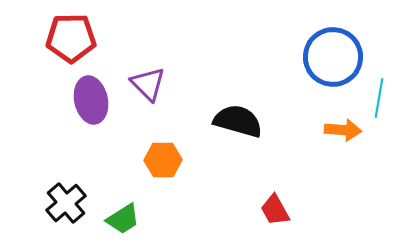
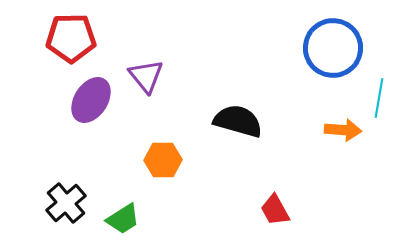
blue circle: moved 9 px up
purple triangle: moved 2 px left, 8 px up; rotated 6 degrees clockwise
purple ellipse: rotated 45 degrees clockwise
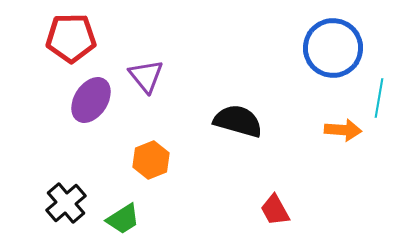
orange hexagon: moved 12 px left; rotated 21 degrees counterclockwise
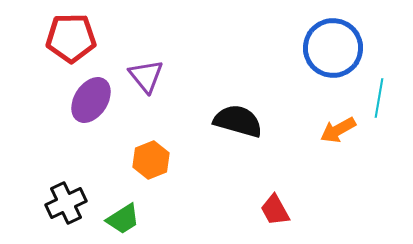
orange arrow: moved 5 px left; rotated 147 degrees clockwise
black cross: rotated 15 degrees clockwise
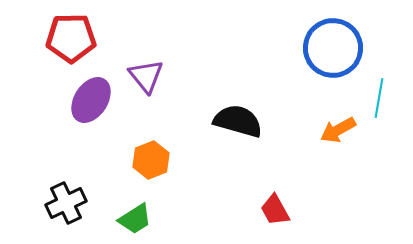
green trapezoid: moved 12 px right
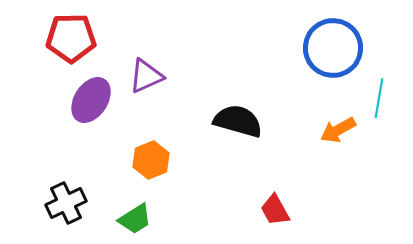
purple triangle: rotated 45 degrees clockwise
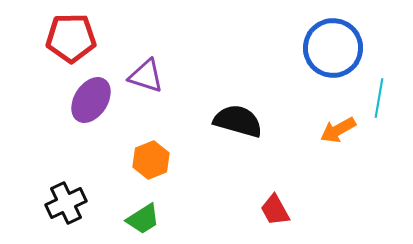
purple triangle: rotated 42 degrees clockwise
green trapezoid: moved 8 px right
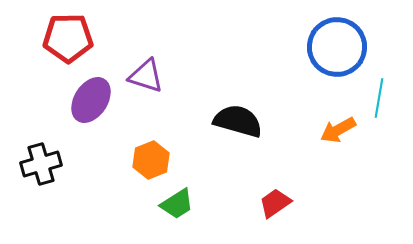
red pentagon: moved 3 px left
blue circle: moved 4 px right, 1 px up
black cross: moved 25 px left, 39 px up; rotated 9 degrees clockwise
red trapezoid: moved 7 px up; rotated 84 degrees clockwise
green trapezoid: moved 34 px right, 15 px up
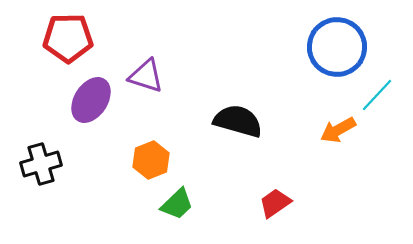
cyan line: moved 2 px left, 3 px up; rotated 33 degrees clockwise
green trapezoid: rotated 12 degrees counterclockwise
